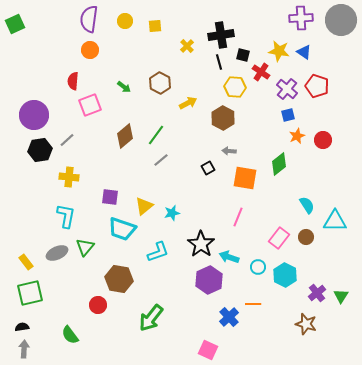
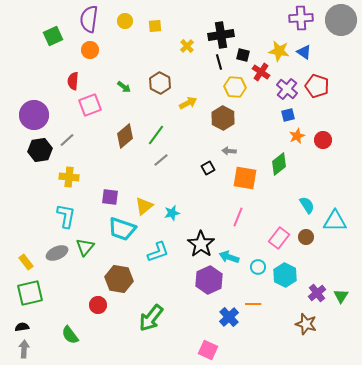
green square at (15, 24): moved 38 px right, 12 px down
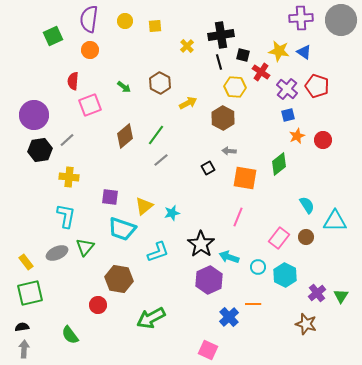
green arrow at (151, 318): rotated 24 degrees clockwise
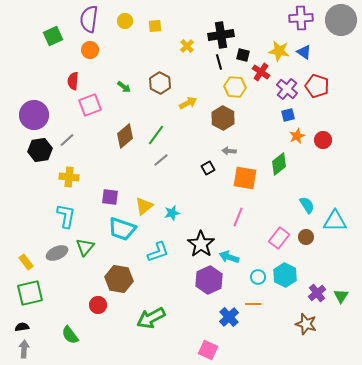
cyan circle at (258, 267): moved 10 px down
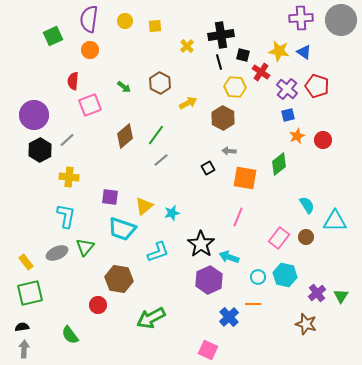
black hexagon at (40, 150): rotated 20 degrees counterclockwise
cyan hexagon at (285, 275): rotated 15 degrees counterclockwise
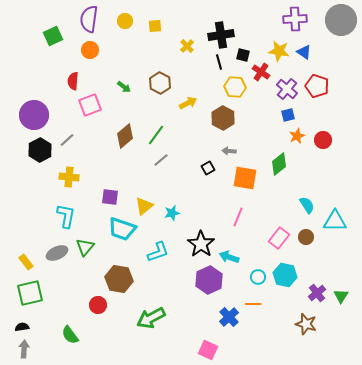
purple cross at (301, 18): moved 6 px left, 1 px down
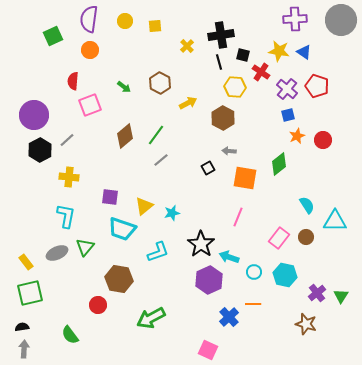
cyan circle at (258, 277): moved 4 px left, 5 px up
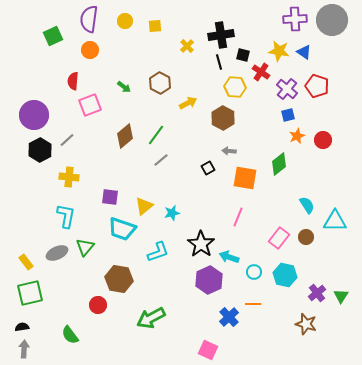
gray circle at (341, 20): moved 9 px left
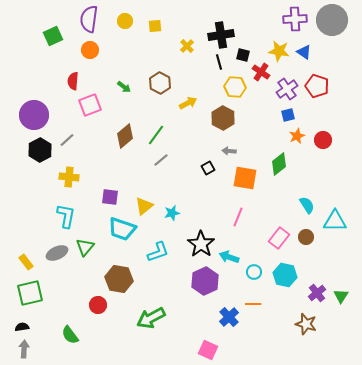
purple cross at (287, 89): rotated 15 degrees clockwise
purple hexagon at (209, 280): moved 4 px left, 1 px down
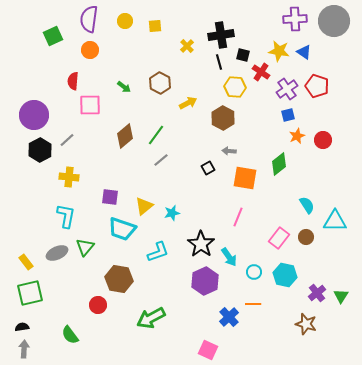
gray circle at (332, 20): moved 2 px right, 1 px down
pink square at (90, 105): rotated 20 degrees clockwise
cyan arrow at (229, 257): rotated 144 degrees counterclockwise
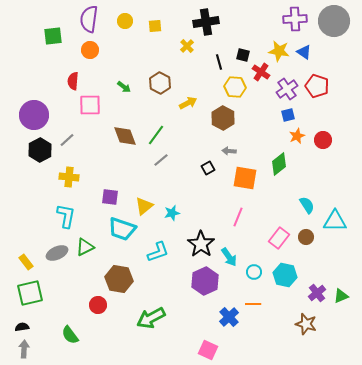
black cross at (221, 35): moved 15 px left, 13 px up
green square at (53, 36): rotated 18 degrees clockwise
brown diamond at (125, 136): rotated 70 degrees counterclockwise
green triangle at (85, 247): rotated 24 degrees clockwise
green triangle at (341, 296): rotated 35 degrees clockwise
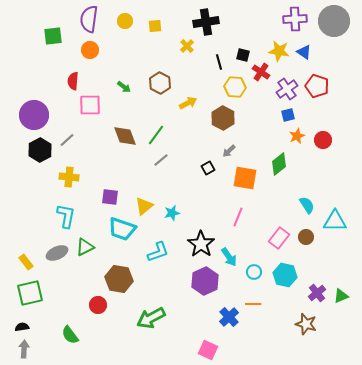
gray arrow at (229, 151): rotated 48 degrees counterclockwise
